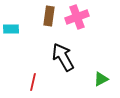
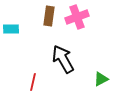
black arrow: moved 2 px down
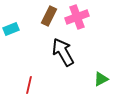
brown rectangle: rotated 18 degrees clockwise
cyan rectangle: rotated 21 degrees counterclockwise
black arrow: moved 7 px up
red line: moved 4 px left, 3 px down
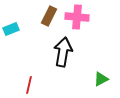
pink cross: rotated 25 degrees clockwise
black arrow: rotated 40 degrees clockwise
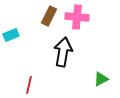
cyan rectangle: moved 6 px down
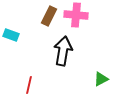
pink cross: moved 1 px left, 2 px up
cyan rectangle: rotated 42 degrees clockwise
black arrow: moved 1 px up
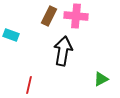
pink cross: moved 1 px down
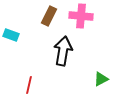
pink cross: moved 5 px right
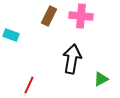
black arrow: moved 9 px right, 8 px down
red line: rotated 12 degrees clockwise
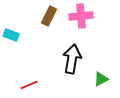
pink cross: rotated 10 degrees counterclockwise
red line: rotated 42 degrees clockwise
